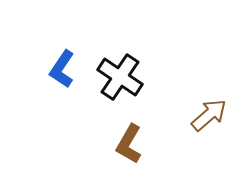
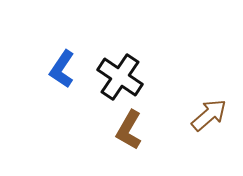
brown L-shape: moved 14 px up
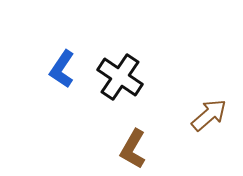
brown L-shape: moved 4 px right, 19 px down
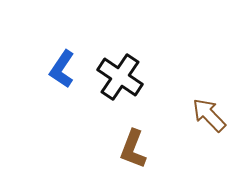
brown arrow: rotated 93 degrees counterclockwise
brown L-shape: rotated 9 degrees counterclockwise
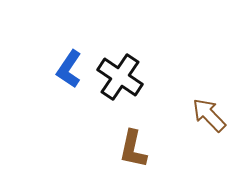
blue L-shape: moved 7 px right
brown L-shape: rotated 9 degrees counterclockwise
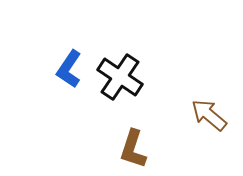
brown arrow: rotated 6 degrees counterclockwise
brown L-shape: rotated 6 degrees clockwise
